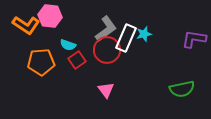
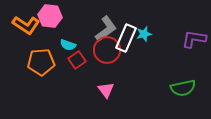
green semicircle: moved 1 px right, 1 px up
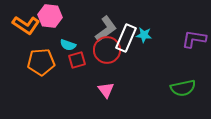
cyan star: moved 1 px down; rotated 21 degrees clockwise
red square: rotated 18 degrees clockwise
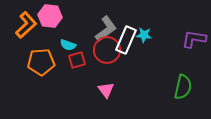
orange L-shape: rotated 76 degrees counterclockwise
white rectangle: moved 2 px down
green semicircle: moved 1 px up; rotated 65 degrees counterclockwise
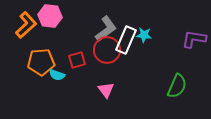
cyan semicircle: moved 11 px left, 30 px down
green semicircle: moved 6 px left, 1 px up; rotated 10 degrees clockwise
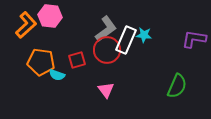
orange pentagon: rotated 12 degrees clockwise
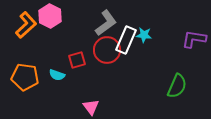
pink hexagon: rotated 20 degrees clockwise
gray L-shape: moved 6 px up
orange pentagon: moved 16 px left, 15 px down
pink triangle: moved 15 px left, 17 px down
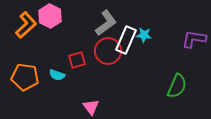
red circle: moved 1 px right, 1 px down
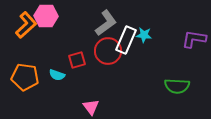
pink hexagon: moved 4 px left; rotated 25 degrees counterclockwise
green semicircle: rotated 70 degrees clockwise
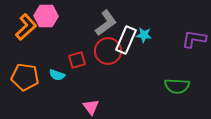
orange L-shape: moved 2 px down
